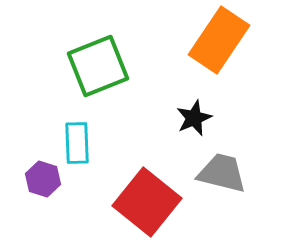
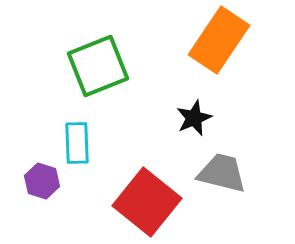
purple hexagon: moved 1 px left, 2 px down
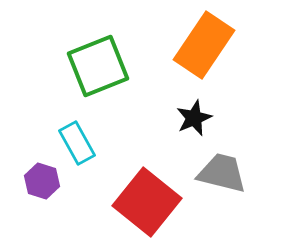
orange rectangle: moved 15 px left, 5 px down
cyan rectangle: rotated 27 degrees counterclockwise
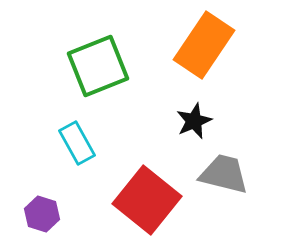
black star: moved 3 px down
gray trapezoid: moved 2 px right, 1 px down
purple hexagon: moved 33 px down
red square: moved 2 px up
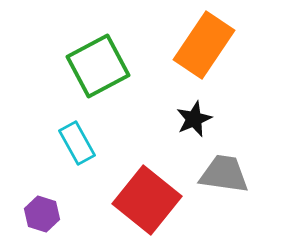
green square: rotated 6 degrees counterclockwise
black star: moved 2 px up
gray trapezoid: rotated 6 degrees counterclockwise
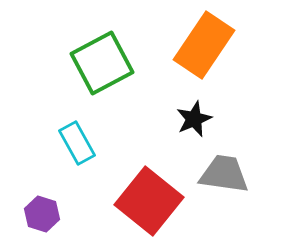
green square: moved 4 px right, 3 px up
red square: moved 2 px right, 1 px down
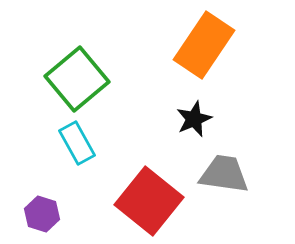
green square: moved 25 px left, 16 px down; rotated 12 degrees counterclockwise
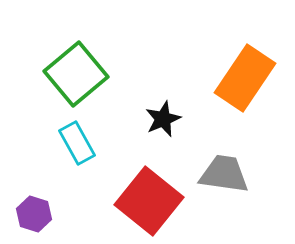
orange rectangle: moved 41 px right, 33 px down
green square: moved 1 px left, 5 px up
black star: moved 31 px left
purple hexagon: moved 8 px left
